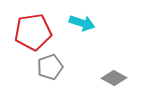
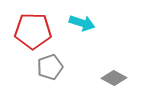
red pentagon: moved 1 px up; rotated 9 degrees clockwise
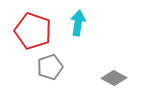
cyan arrow: moved 4 px left; rotated 100 degrees counterclockwise
red pentagon: rotated 18 degrees clockwise
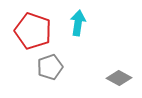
gray diamond: moved 5 px right
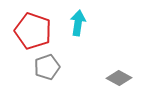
gray pentagon: moved 3 px left
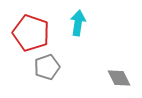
red pentagon: moved 2 px left, 2 px down
gray diamond: rotated 35 degrees clockwise
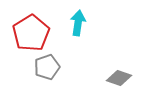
red pentagon: rotated 21 degrees clockwise
gray diamond: rotated 45 degrees counterclockwise
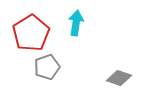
cyan arrow: moved 2 px left
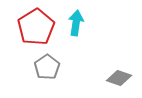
red pentagon: moved 5 px right, 6 px up
gray pentagon: rotated 15 degrees counterclockwise
